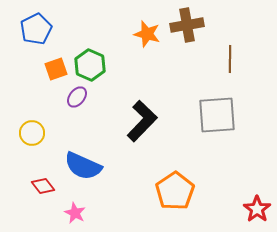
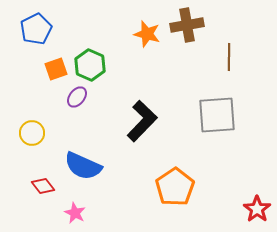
brown line: moved 1 px left, 2 px up
orange pentagon: moved 4 px up
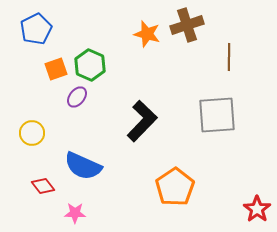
brown cross: rotated 8 degrees counterclockwise
pink star: rotated 25 degrees counterclockwise
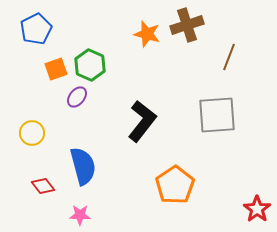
brown line: rotated 20 degrees clockwise
black L-shape: rotated 6 degrees counterclockwise
blue semicircle: rotated 129 degrees counterclockwise
orange pentagon: moved 2 px up
pink star: moved 5 px right, 2 px down
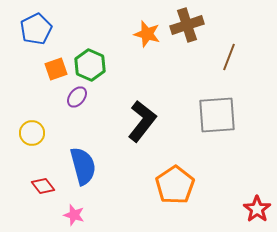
pink star: moved 6 px left; rotated 15 degrees clockwise
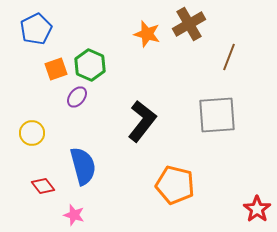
brown cross: moved 2 px right, 1 px up; rotated 12 degrees counterclockwise
orange pentagon: rotated 24 degrees counterclockwise
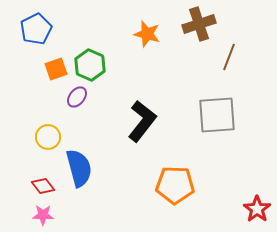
brown cross: moved 10 px right; rotated 12 degrees clockwise
yellow circle: moved 16 px right, 4 px down
blue semicircle: moved 4 px left, 2 px down
orange pentagon: rotated 12 degrees counterclockwise
pink star: moved 31 px left; rotated 15 degrees counterclockwise
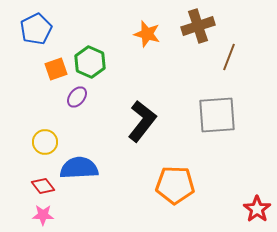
brown cross: moved 1 px left, 2 px down
green hexagon: moved 3 px up
yellow circle: moved 3 px left, 5 px down
blue semicircle: rotated 78 degrees counterclockwise
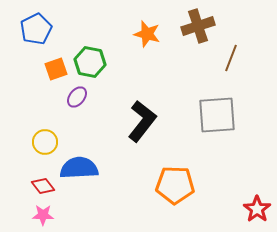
brown line: moved 2 px right, 1 px down
green hexagon: rotated 12 degrees counterclockwise
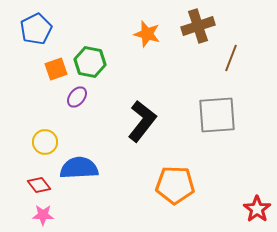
red diamond: moved 4 px left, 1 px up
